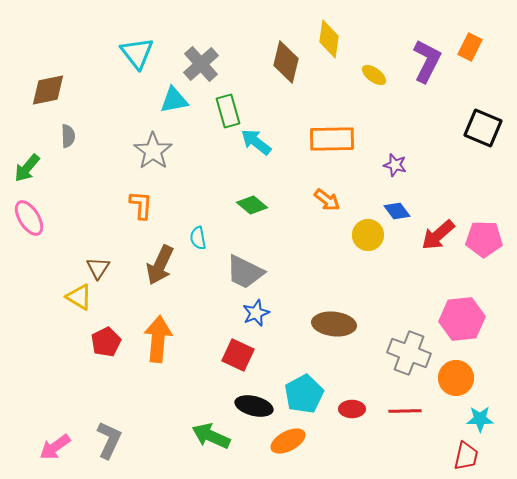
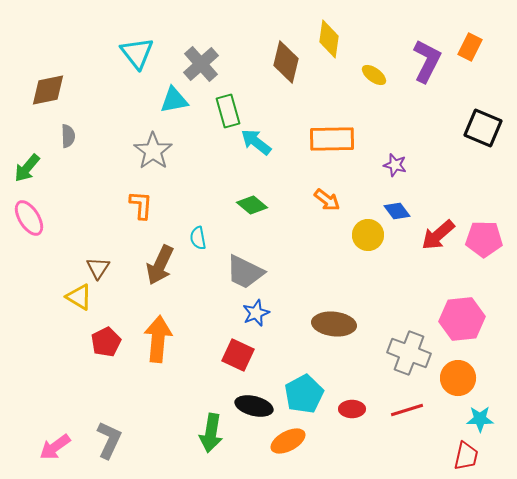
orange circle at (456, 378): moved 2 px right
red line at (405, 411): moved 2 px right, 1 px up; rotated 16 degrees counterclockwise
green arrow at (211, 436): moved 3 px up; rotated 105 degrees counterclockwise
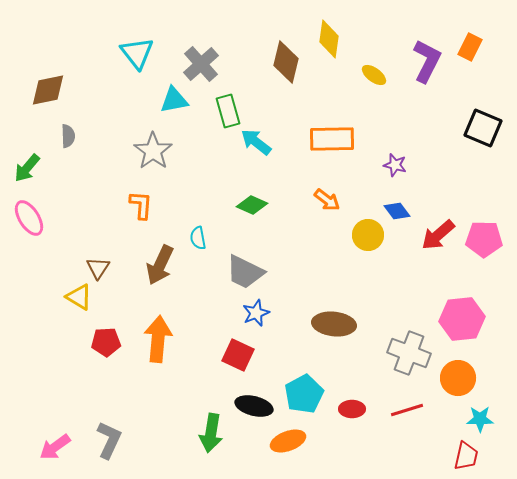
green diamond at (252, 205): rotated 16 degrees counterclockwise
red pentagon at (106, 342): rotated 24 degrees clockwise
orange ellipse at (288, 441): rotated 8 degrees clockwise
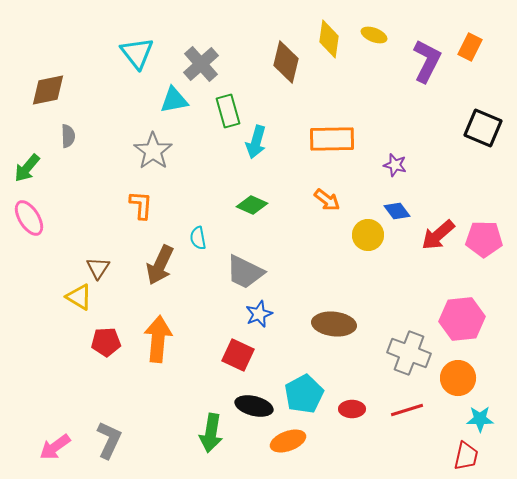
yellow ellipse at (374, 75): moved 40 px up; rotated 15 degrees counterclockwise
cyan arrow at (256, 142): rotated 112 degrees counterclockwise
blue star at (256, 313): moved 3 px right, 1 px down
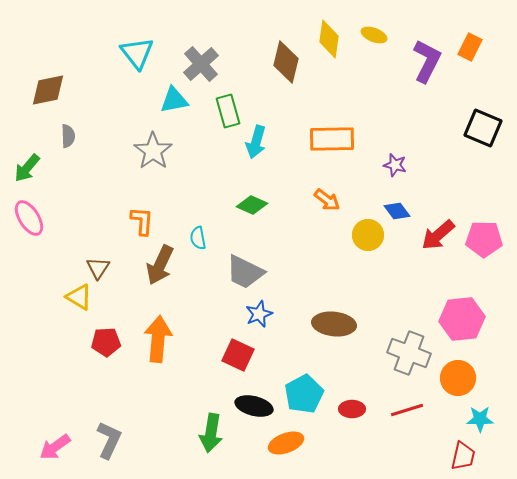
orange L-shape at (141, 205): moved 1 px right, 16 px down
orange ellipse at (288, 441): moved 2 px left, 2 px down
red trapezoid at (466, 456): moved 3 px left
